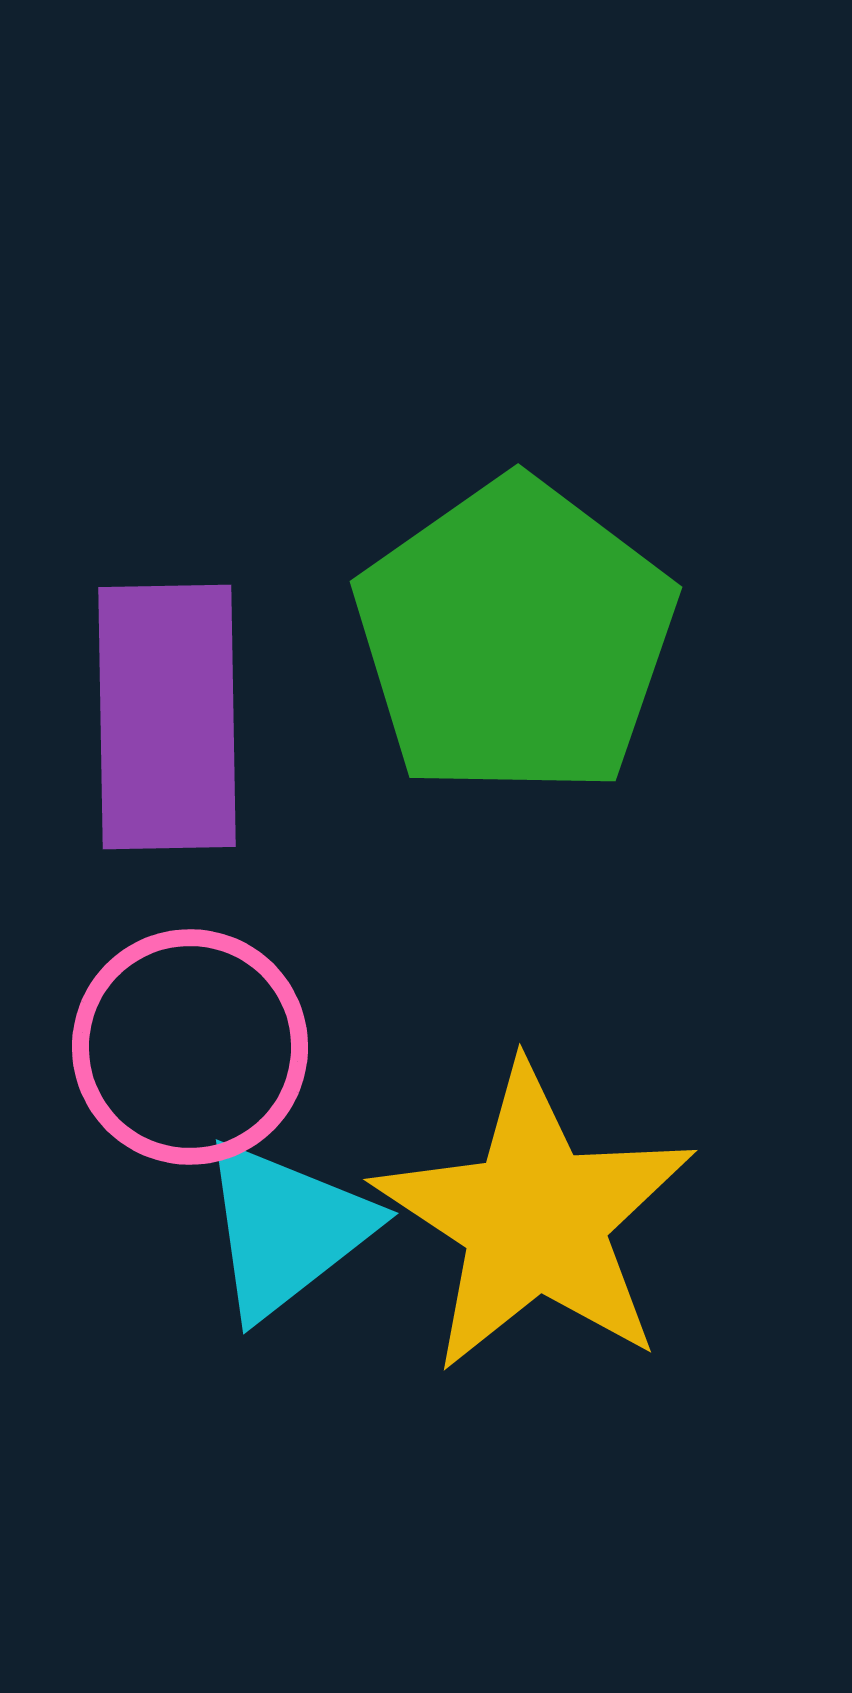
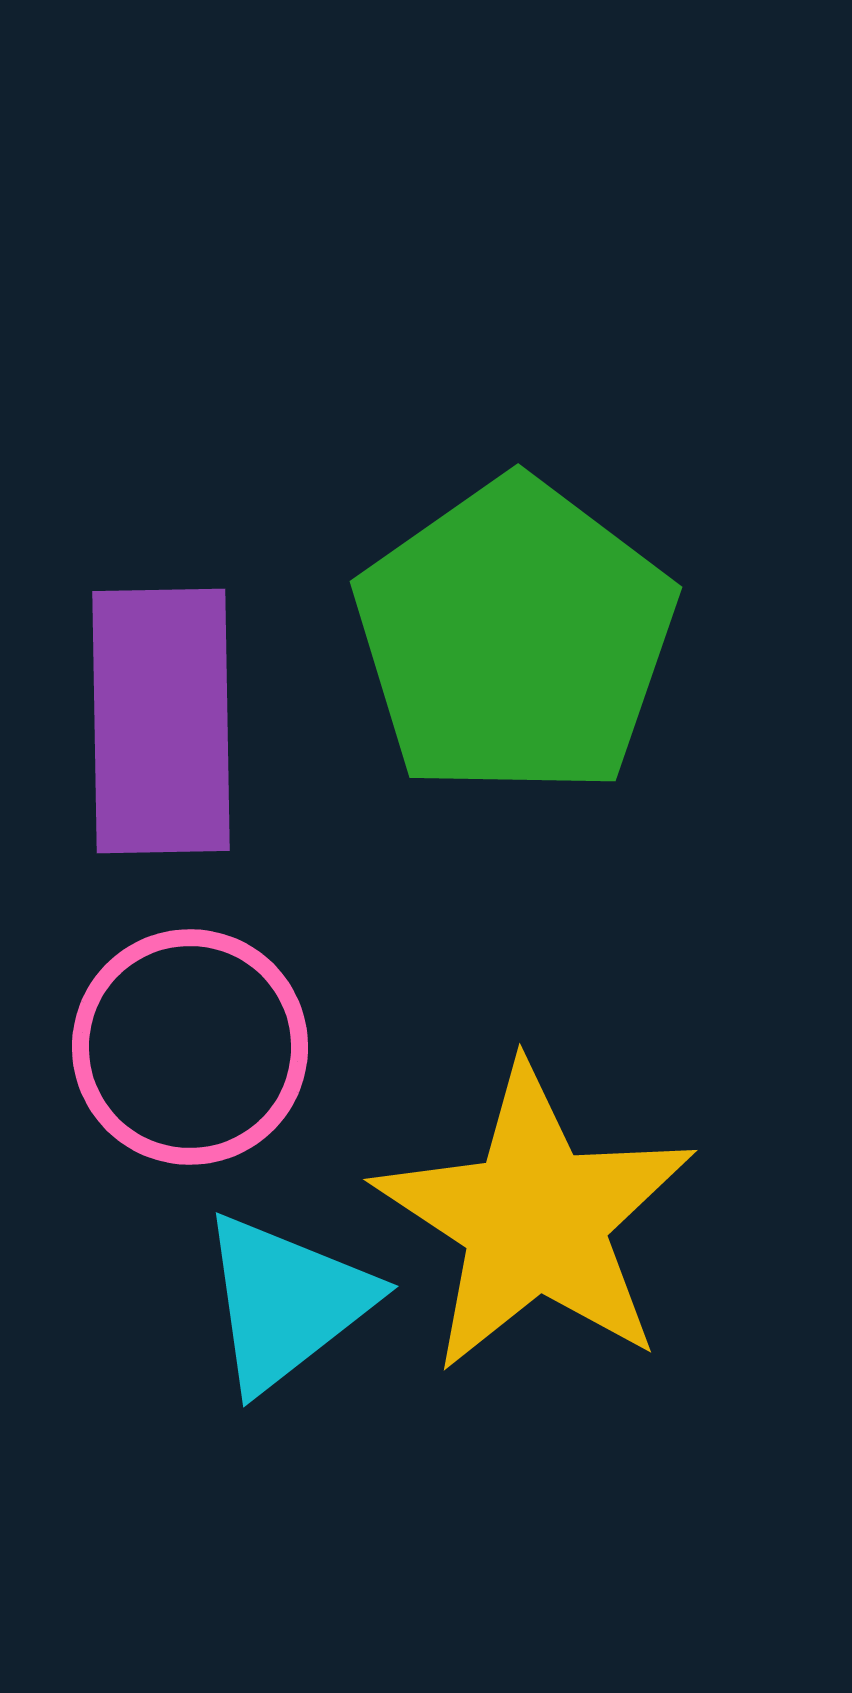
purple rectangle: moved 6 px left, 4 px down
cyan triangle: moved 73 px down
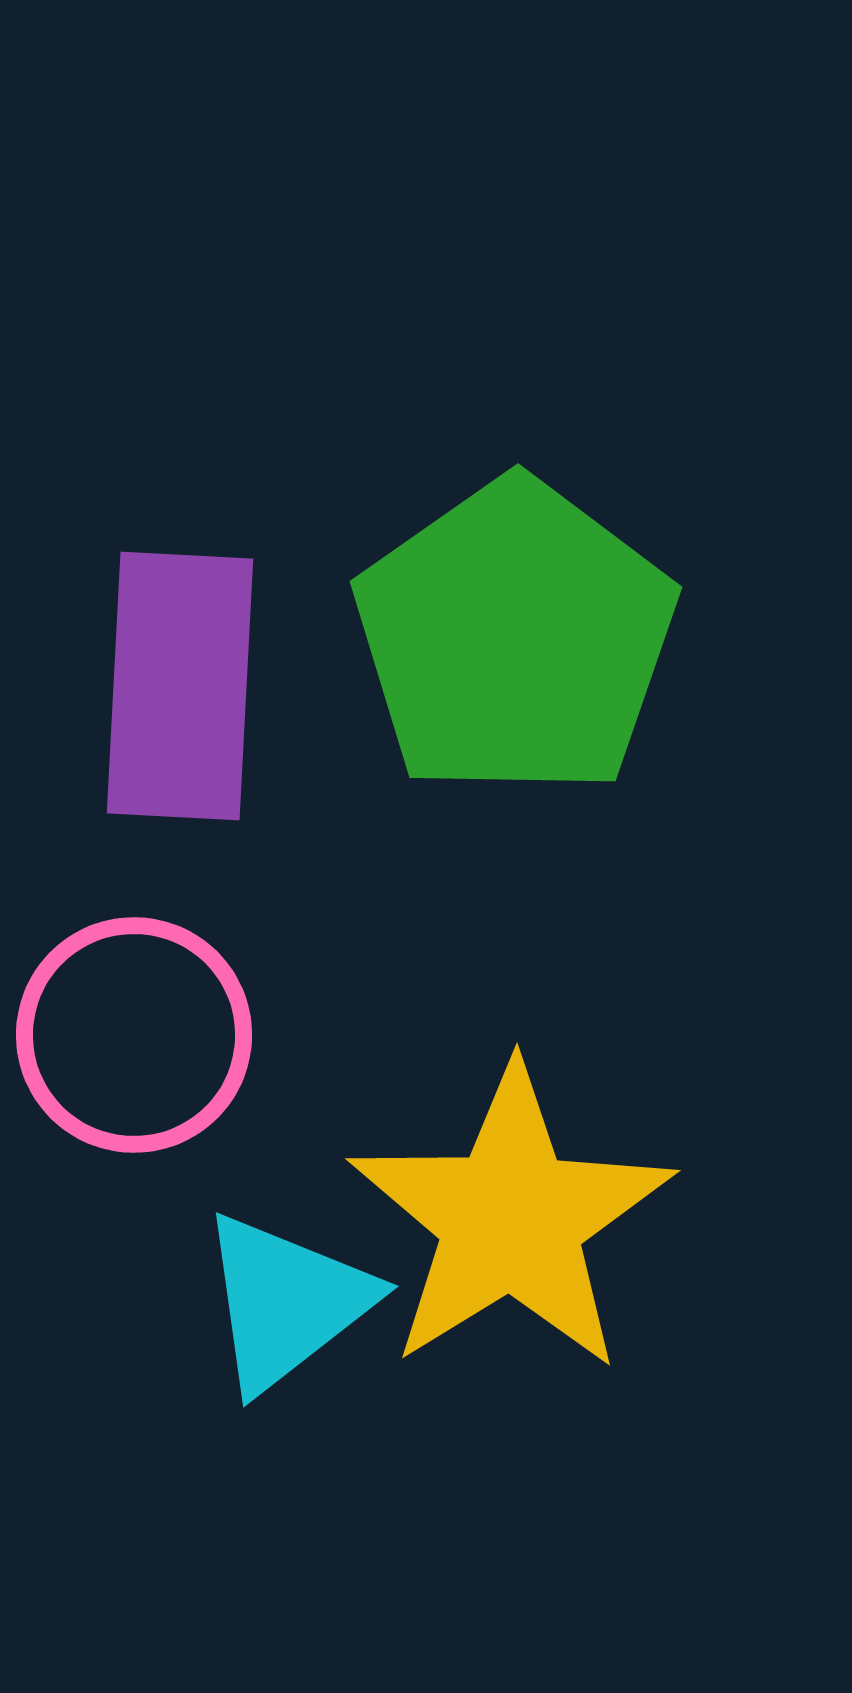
purple rectangle: moved 19 px right, 35 px up; rotated 4 degrees clockwise
pink circle: moved 56 px left, 12 px up
yellow star: moved 24 px left; rotated 7 degrees clockwise
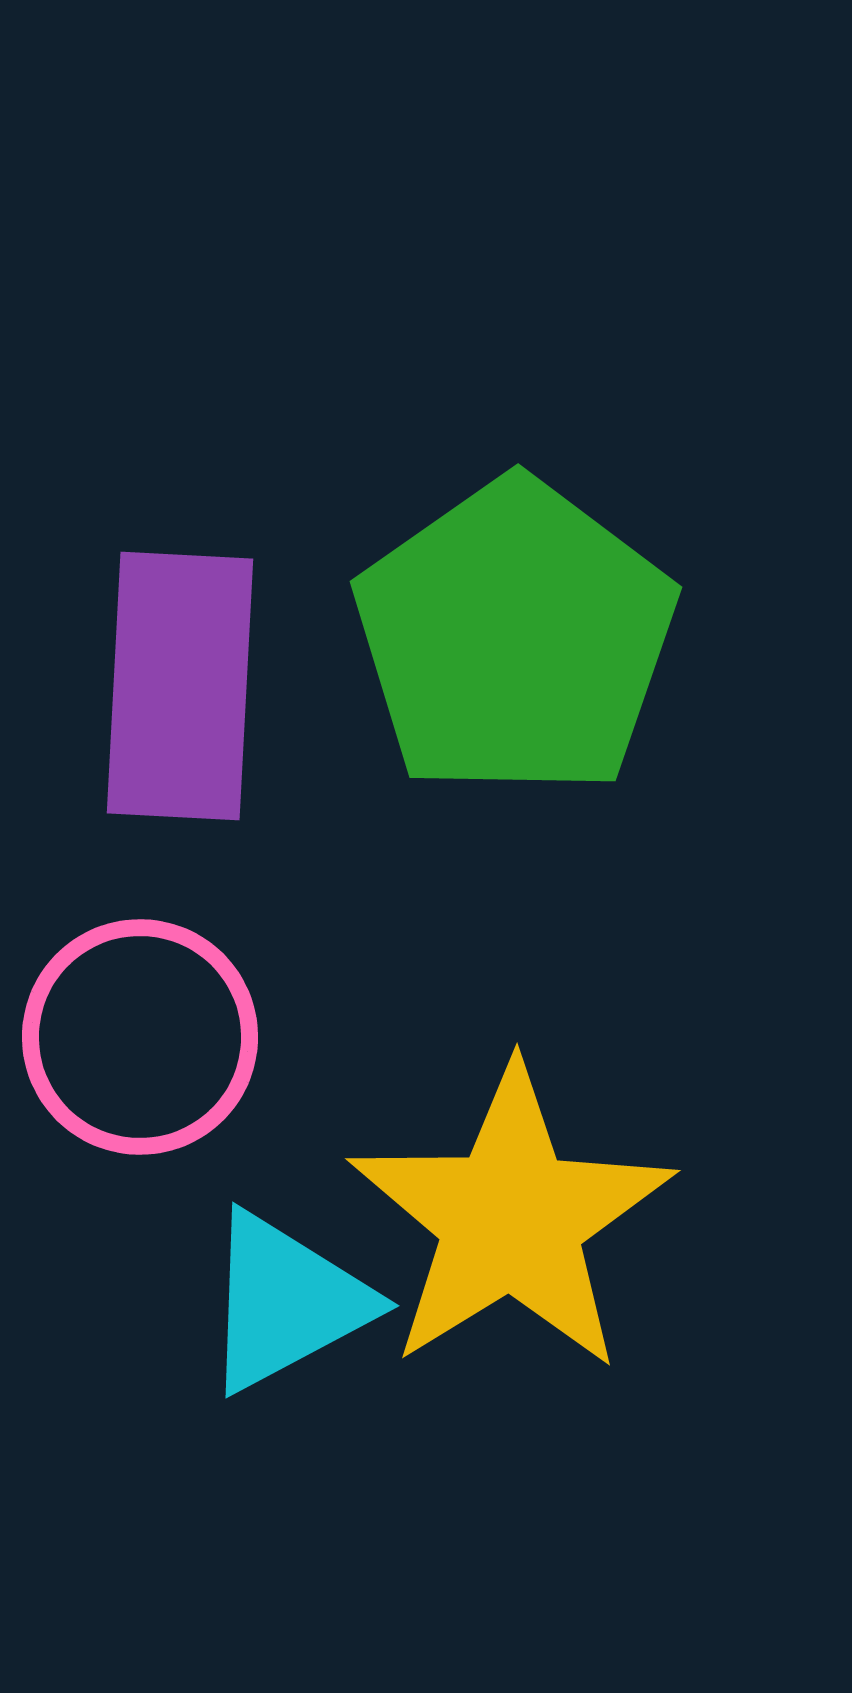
pink circle: moved 6 px right, 2 px down
cyan triangle: rotated 10 degrees clockwise
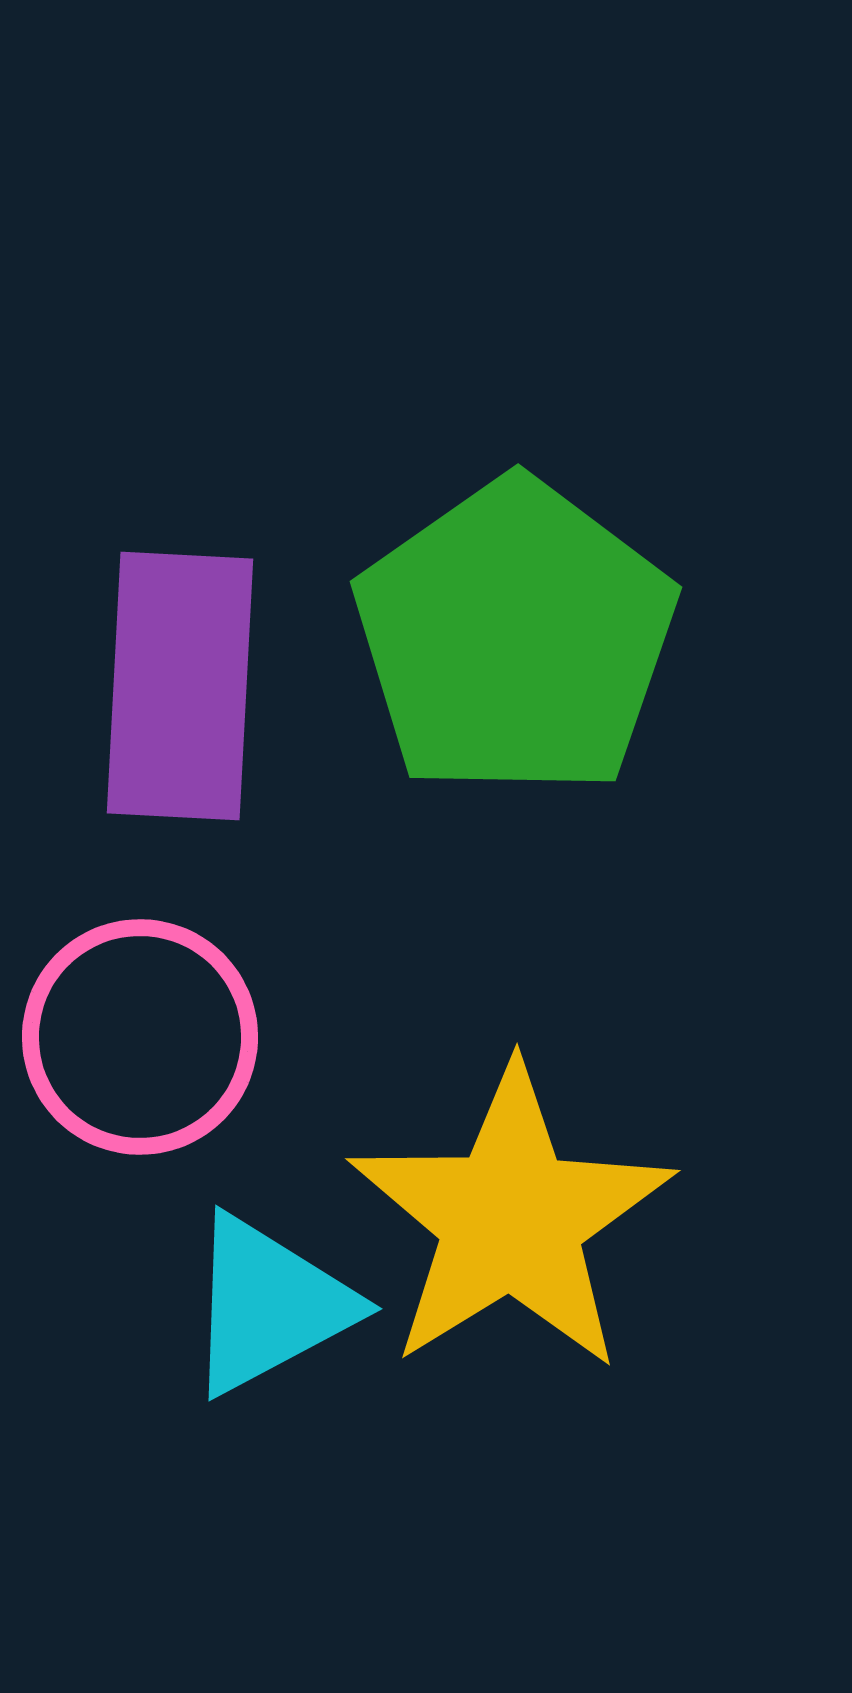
cyan triangle: moved 17 px left, 3 px down
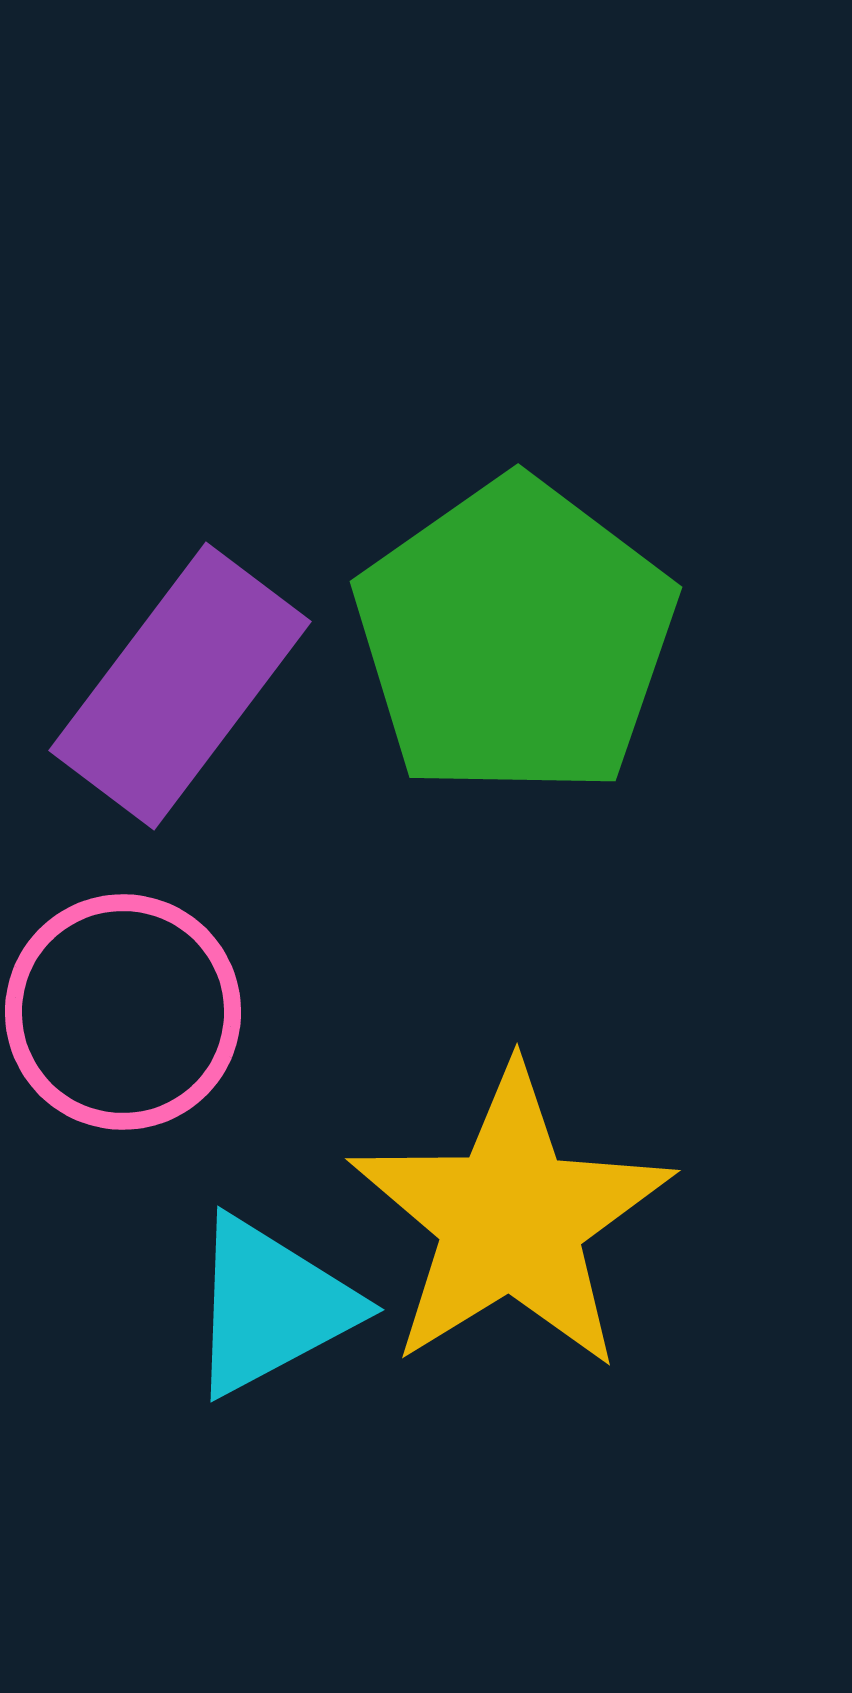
purple rectangle: rotated 34 degrees clockwise
pink circle: moved 17 px left, 25 px up
cyan triangle: moved 2 px right, 1 px down
